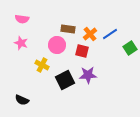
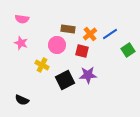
green square: moved 2 px left, 2 px down
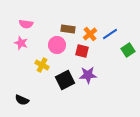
pink semicircle: moved 4 px right, 5 px down
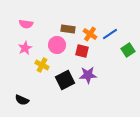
orange cross: rotated 16 degrees counterclockwise
pink star: moved 4 px right, 5 px down; rotated 24 degrees clockwise
